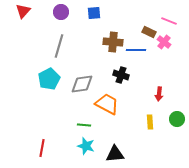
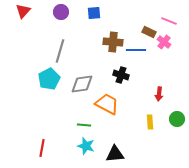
gray line: moved 1 px right, 5 px down
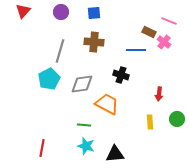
brown cross: moved 19 px left
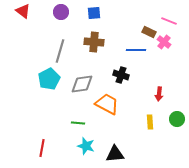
red triangle: rotated 35 degrees counterclockwise
green line: moved 6 px left, 2 px up
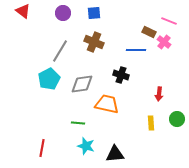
purple circle: moved 2 px right, 1 px down
brown cross: rotated 18 degrees clockwise
gray line: rotated 15 degrees clockwise
orange trapezoid: rotated 15 degrees counterclockwise
yellow rectangle: moved 1 px right, 1 px down
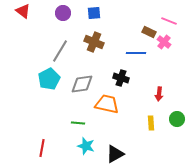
blue line: moved 3 px down
black cross: moved 3 px down
black triangle: rotated 24 degrees counterclockwise
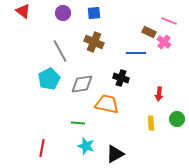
gray line: rotated 60 degrees counterclockwise
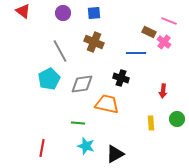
red arrow: moved 4 px right, 3 px up
